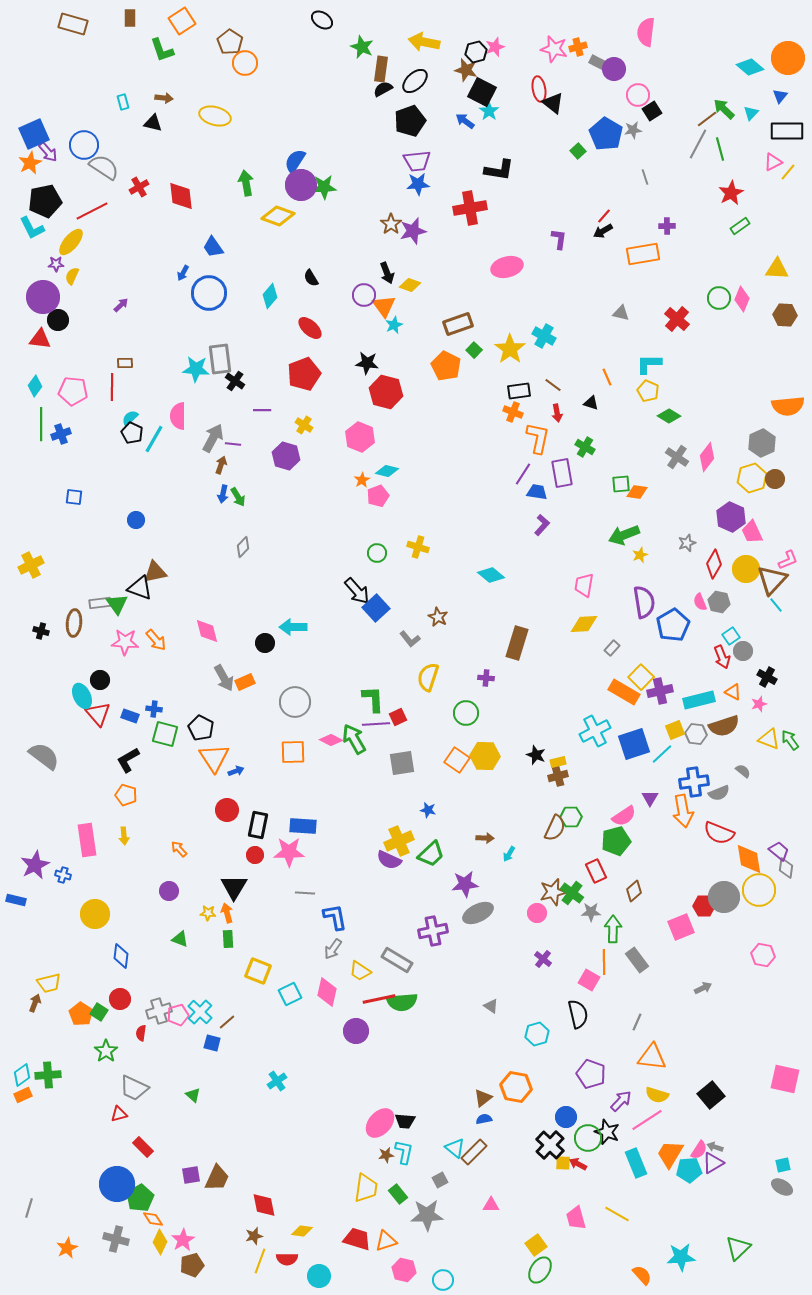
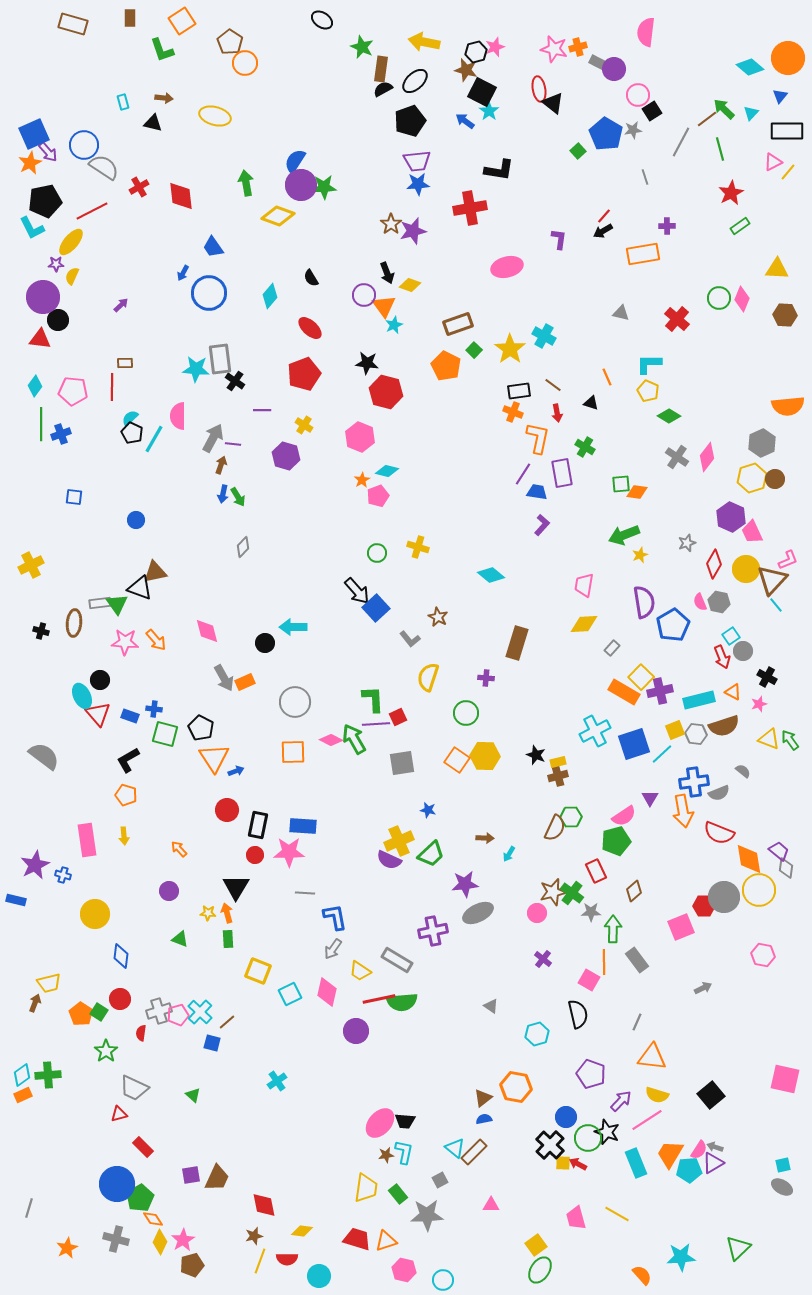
gray line at (698, 144): moved 17 px left, 2 px up
black triangle at (234, 887): moved 2 px right
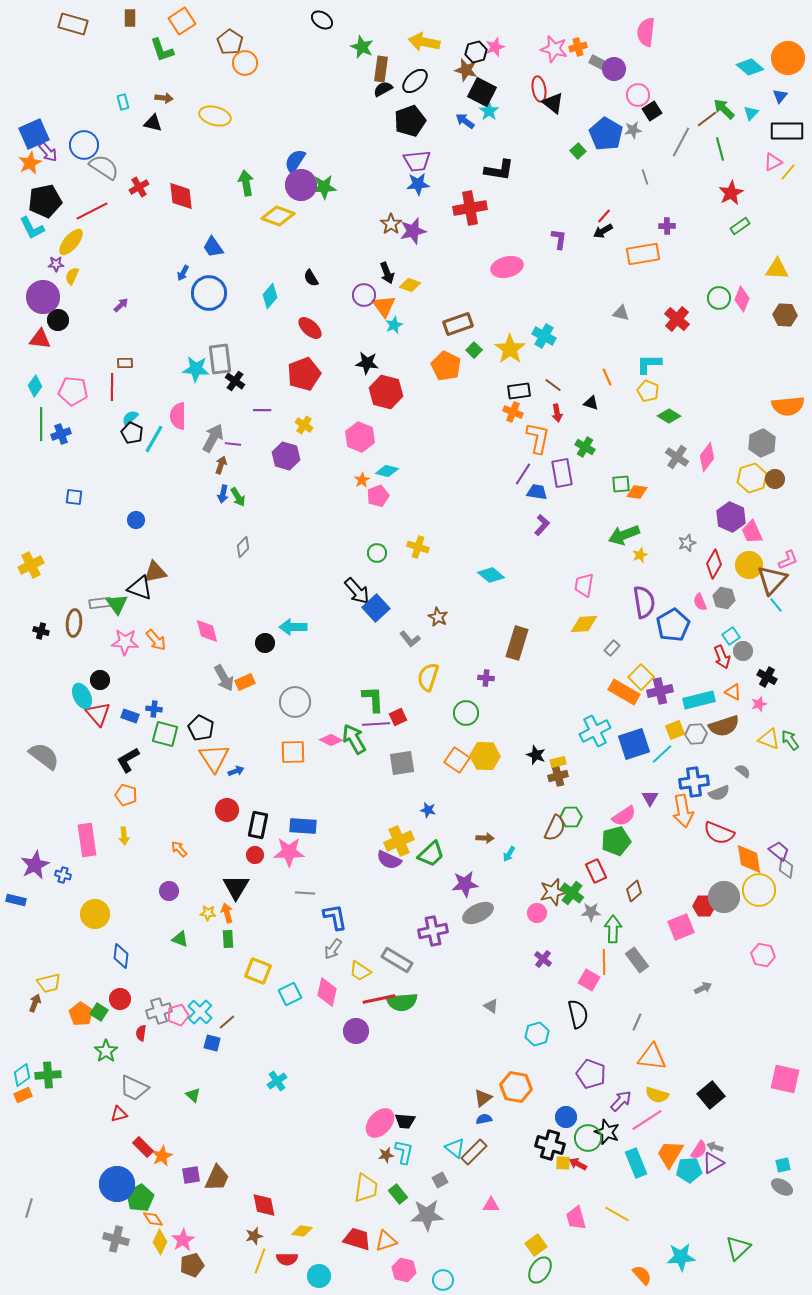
yellow circle at (746, 569): moved 3 px right, 4 px up
gray hexagon at (719, 602): moved 5 px right, 4 px up
gray hexagon at (696, 734): rotated 10 degrees counterclockwise
black cross at (550, 1145): rotated 28 degrees counterclockwise
orange star at (67, 1248): moved 95 px right, 92 px up
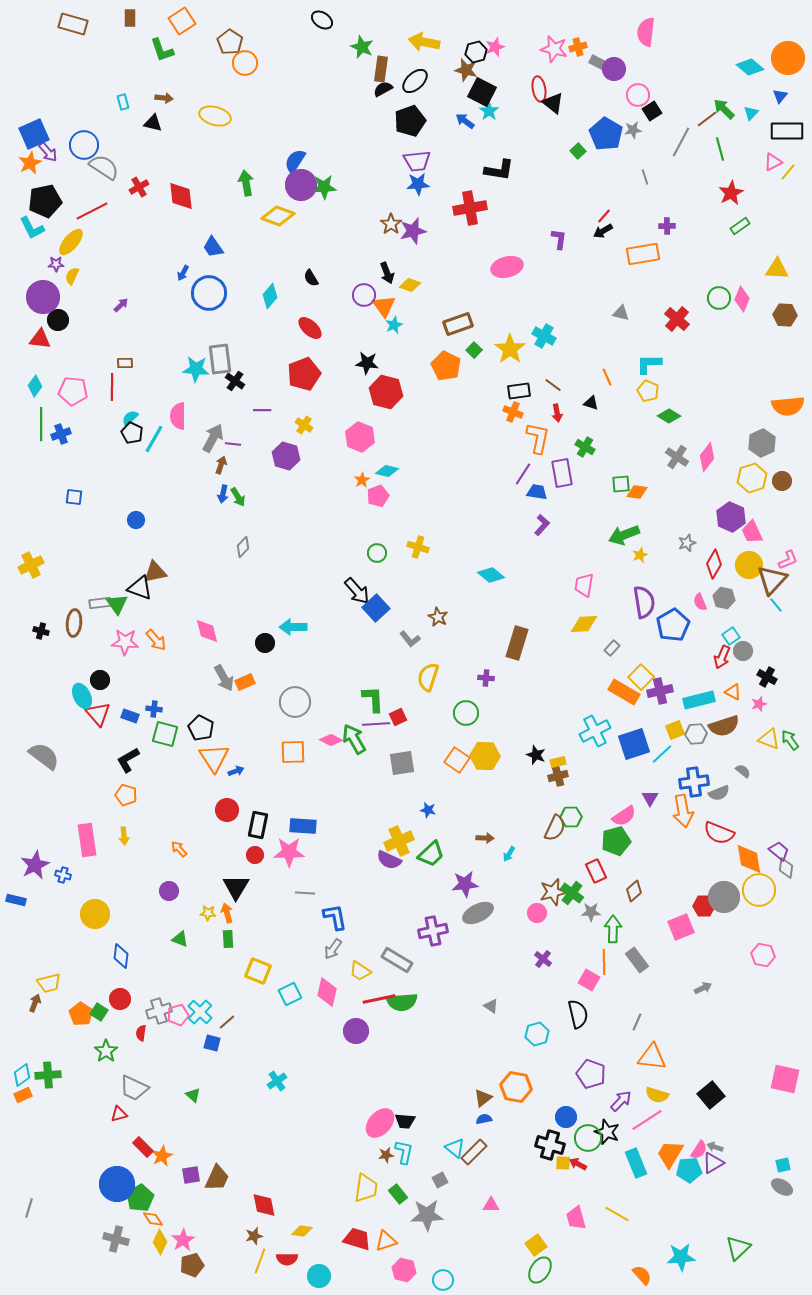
brown circle at (775, 479): moved 7 px right, 2 px down
red arrow at (722, 657): rotated 45 degrees clockwise
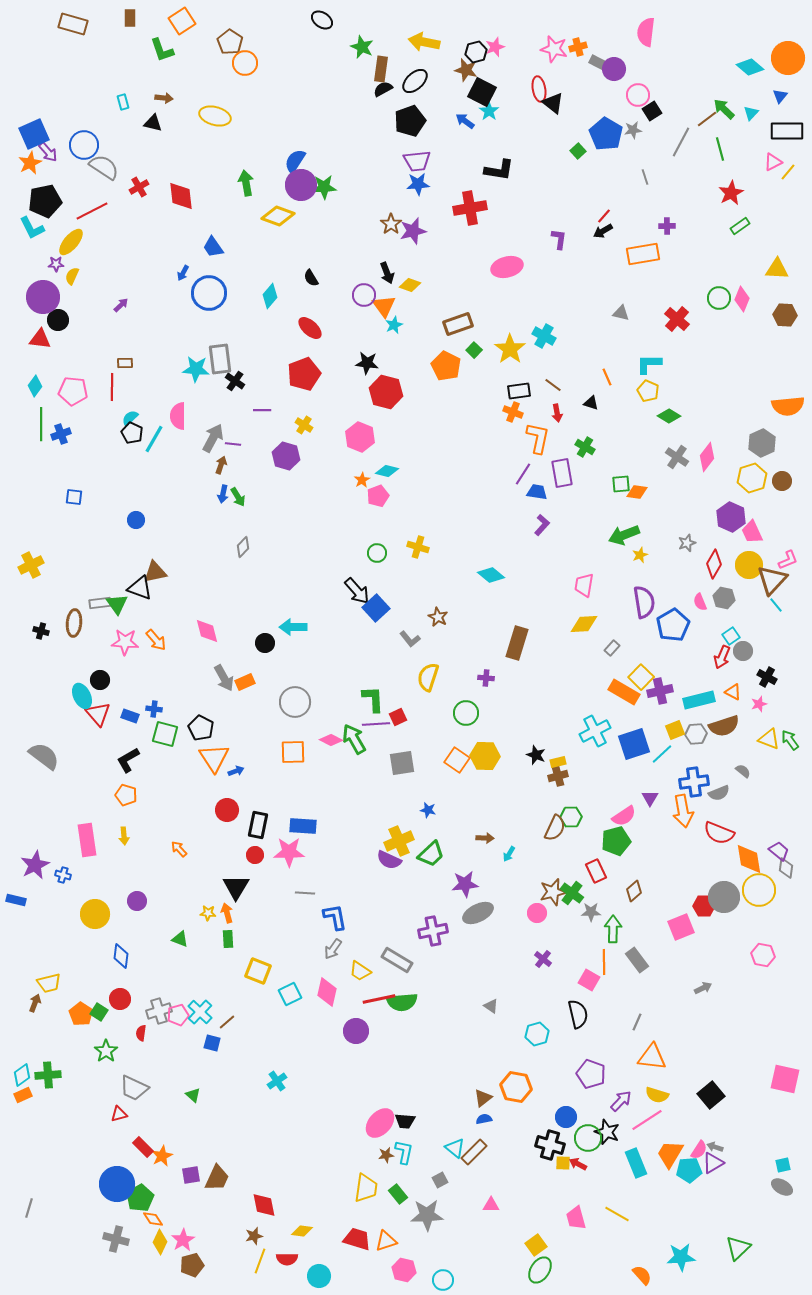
purple circle at (169, 891): moved 32 px left, 10 px down
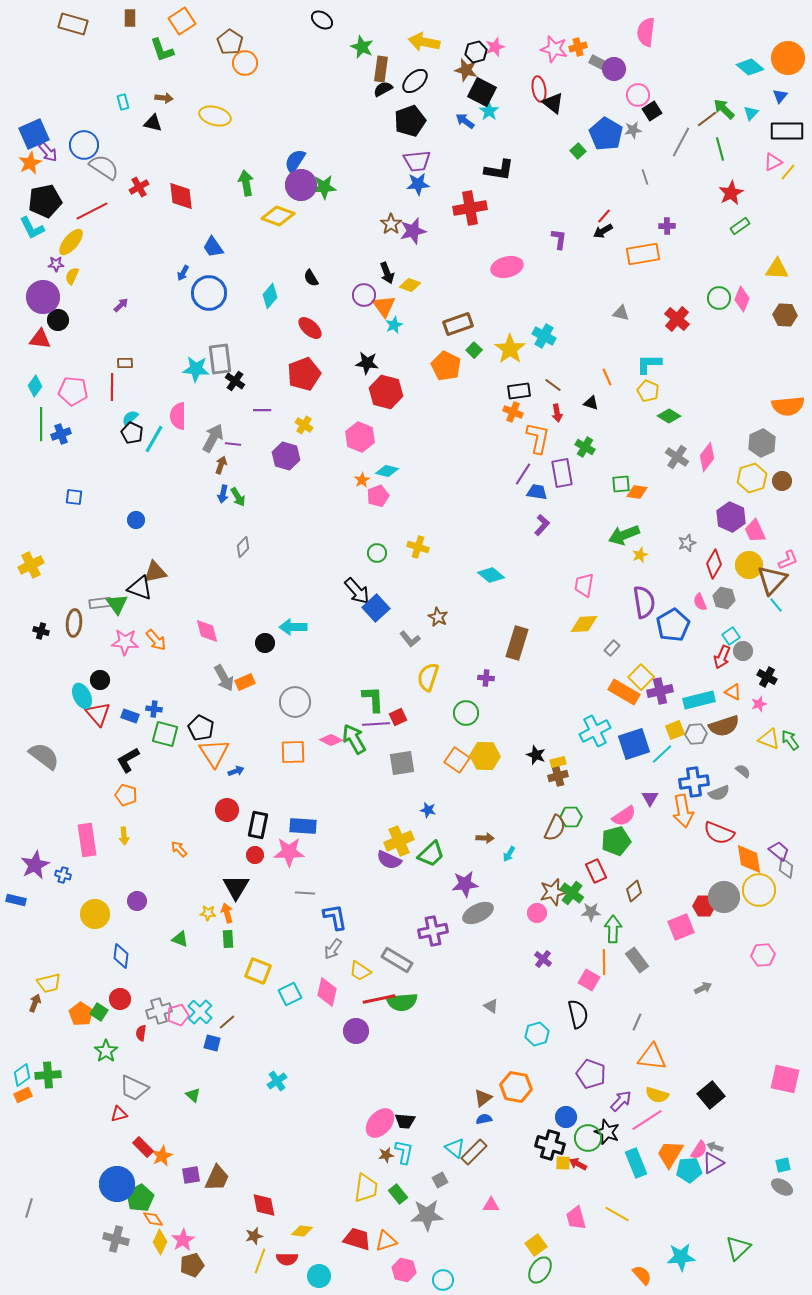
pink trapezoid at (752, 532): moved 3 px right, 1 px up
orange triangle at (214, 758): moved 5 px up
pink hexagon at (763, 955): rotated 15 degrees counterclockwise
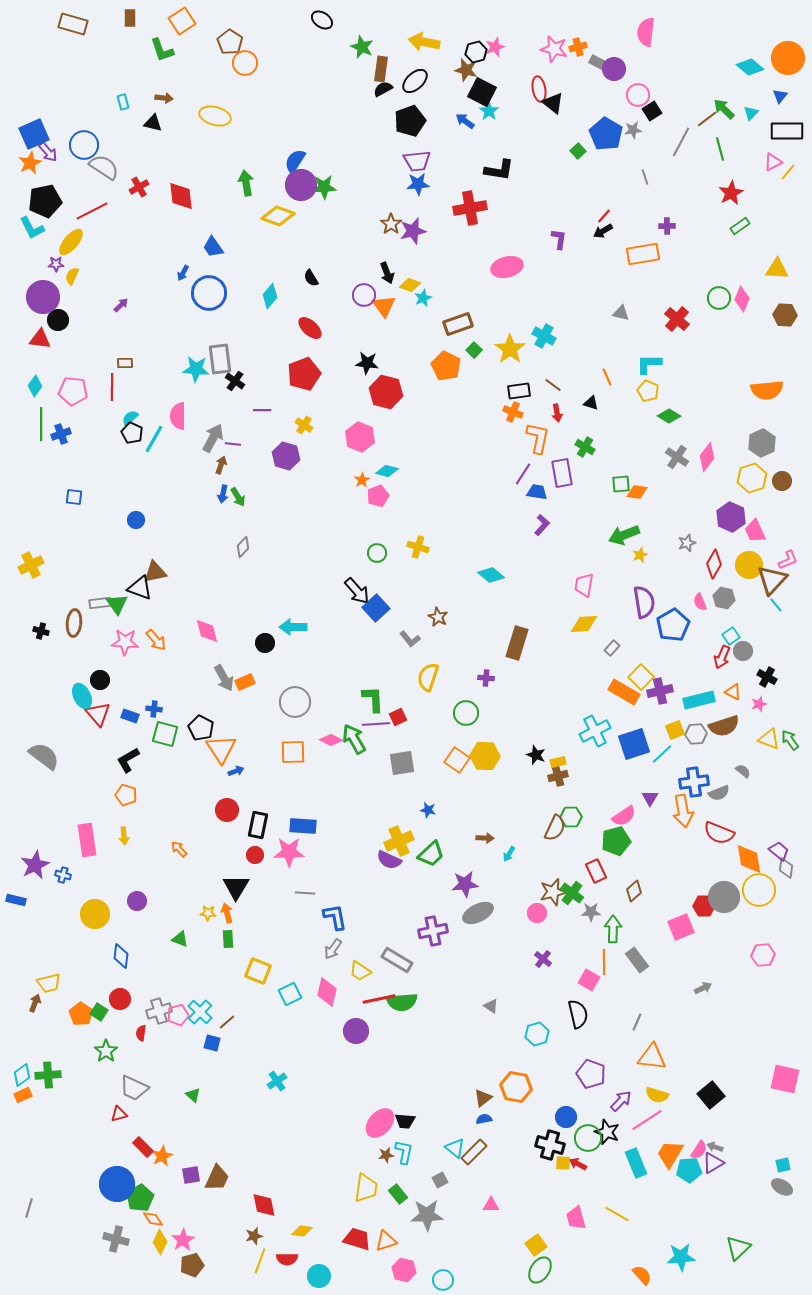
cyan star at (394, 325): moved 29 px right, 27 px up
orange semicircle at (788, 406): moved 21 px left, 16 px up
orange triangle at (214, 753): moved 7 px right, 4 px up
